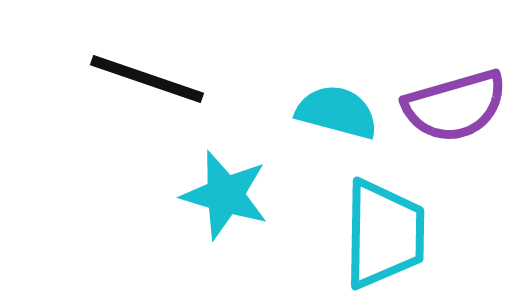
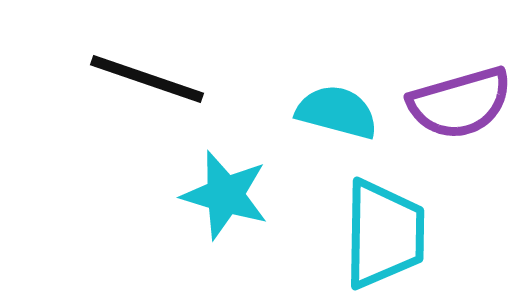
purple semicircle: moved 5 px right, 3 px up
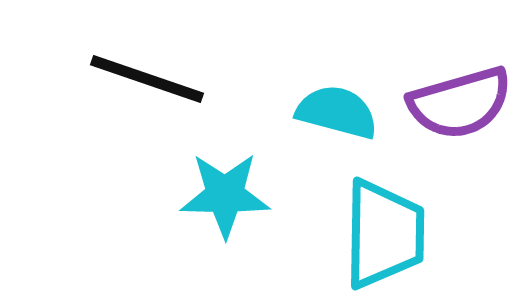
cyan star: rotated 16 degrees counterclockwise
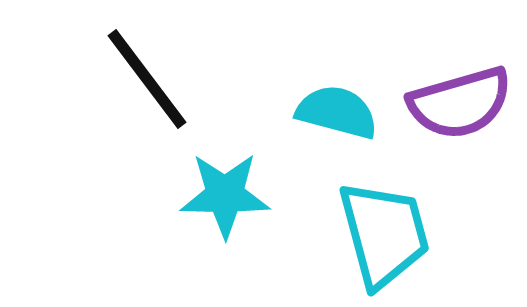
black line: rotated 34 degrees clockwise
cyan trapezoid: rotated 16 degrees counterclockwise
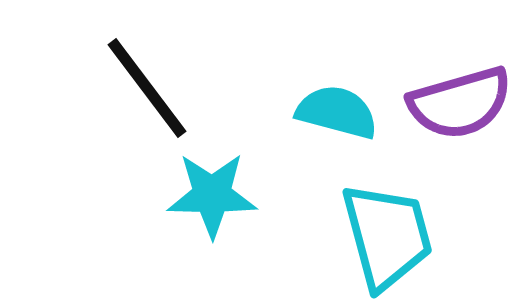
black line: moved 9 px down
cyan star: moved 13 px left
cyan trapezoid: moved 3 px right, 2 px down
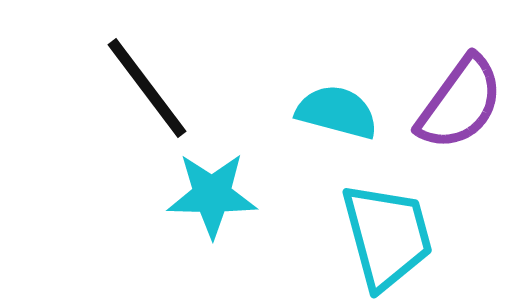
purple semicircle: rotated 38 degrees counterclockwise
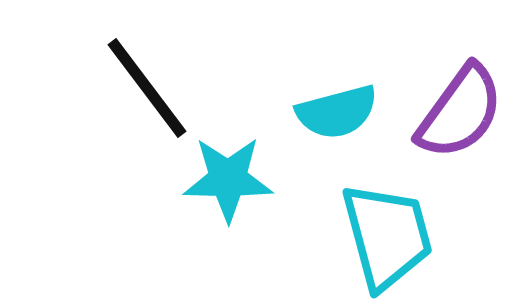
purple semicircle: moved 9 px down
cyan semicircle: rotated 150 degrees clockwise
cyan star: moved 16 px right, 16 px up
